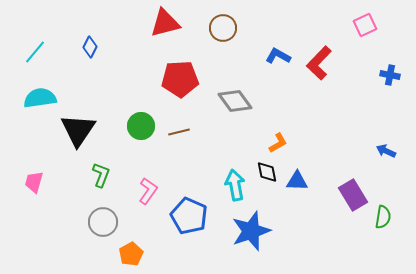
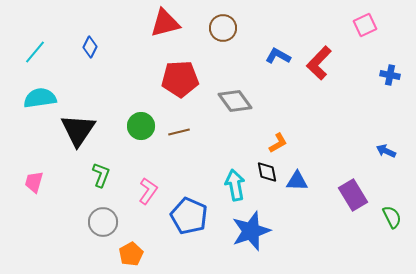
green semicircle: moved 9 px right; rotated 35 degrees counterclockwise
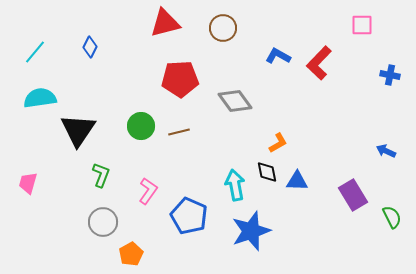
pink square: moved 3 px left; rotated 25 degrees clockwise
pink trapezoid: moved 6 px left, 1 px down
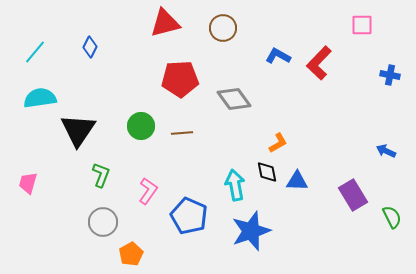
gray diamond: moved 1 px left, 2 px up
brown line: moved 3 px right, 1 px down; rotated 10 degrees clockwise
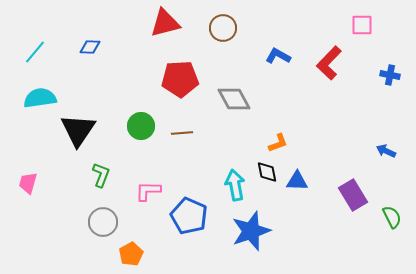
blue diamond: rotated 65 degrees clockwise
red L-shape: moved 10 px right
gray diamond: rotated 8 degrees clockwise
orange L-shape: rotated 10 degrees clockwise
pink L-shape: rotated 124 degrees counterclockwise
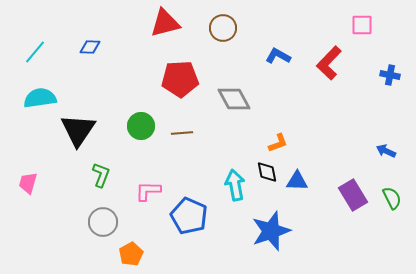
green semicircle: moved 19 px up
blue star: moved 20 px right
